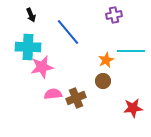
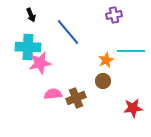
pink star: moved 2 px left, 4 px up
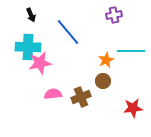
brown cross: moved 5 px right, 1 px up
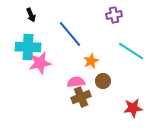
blue line: moved 2 px right, 2 px down
cyan line: rotated 32 degrees clockwise
orange star: moved 15 px left, 1 px down
pink semicircle: moved 23 px right, 12 px up
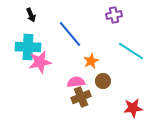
pink star: moved 1 px up
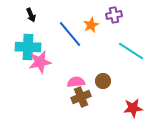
orange star: moved 36 px up
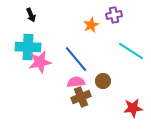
blue line: moved 6 px right, 25 px down
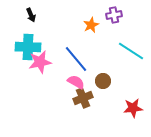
pink semicircle: rotated 36 degrees clockwise
brown cross: moved 2 px right, 1 px down
